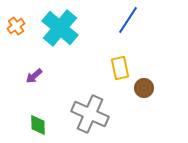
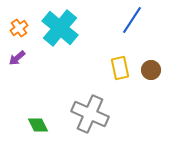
blue line: moved 4 px right
orange cross: moved 3 px right, 2 px down
purple arrow: moved 17 px left, 18 px up
brown circle: moved 7 px right, 18 px up
green diamond: rotated 25 degrees counterclockwise
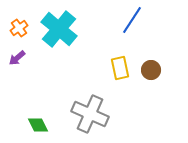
cyan cross: moved 1 px left, 1 px down
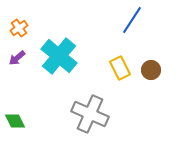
cyan cross: moved 27 px down
yellow rectangle: rotated 15 degrees counterclockwise
green diamond: moved 23 px left, 4 px up
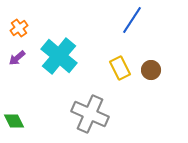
green diamond: moved 1 px left
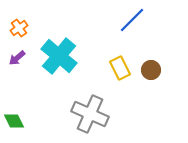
blue line: rotated 12 degrees clockwise
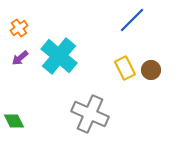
purple arrow: moved 3 px right
yellow rectangle: moved 5 px right
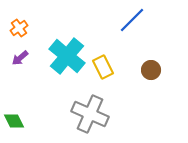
cyan cross: moved 8 px right
yellow rectangle: moved 22 px left, 1 px up
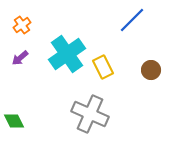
orange cross: moved 3 px right, 3 px up
cyan cross: moved 2 px up; rotated 15 degrees clockwise
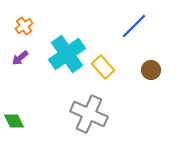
blue line: moved 2 px right, 6 px down
orange cross: moved 2 px right, 1 px down
yellow rectangle: rotated 15 degrees counterclockwise
gray cross: moved 1 px left
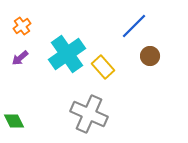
orange cross: moved 2 px left
brown circle: moved 1 px left, 14 px up
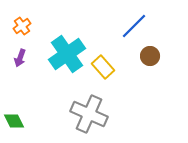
purple arrow: rotated 30 degrees counterclockwise
